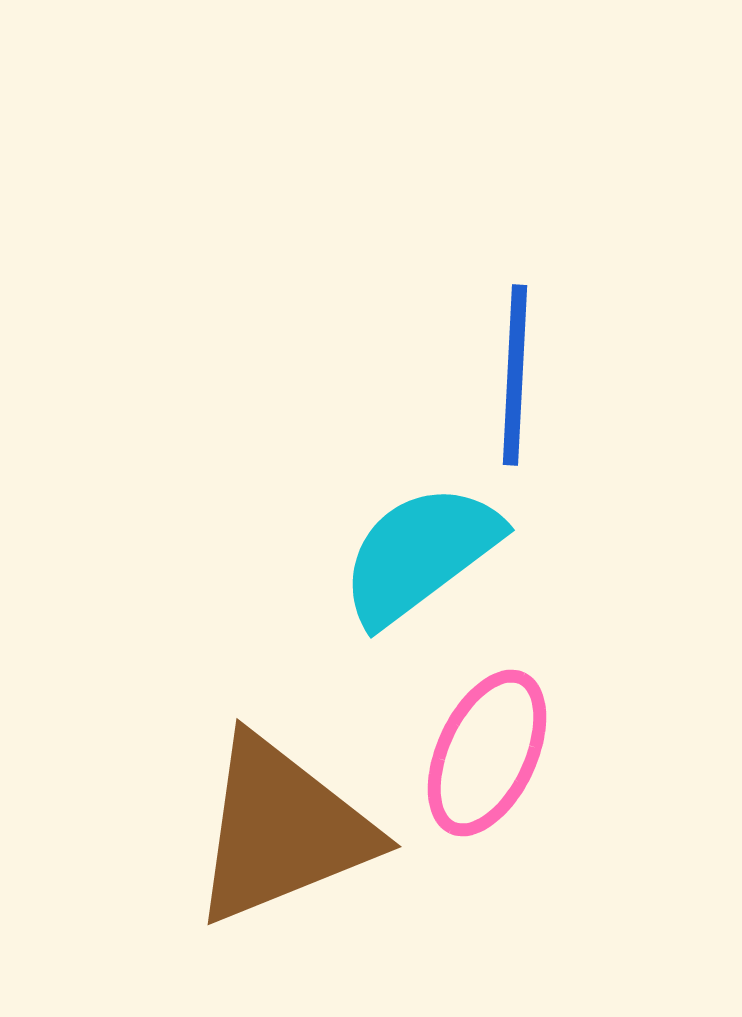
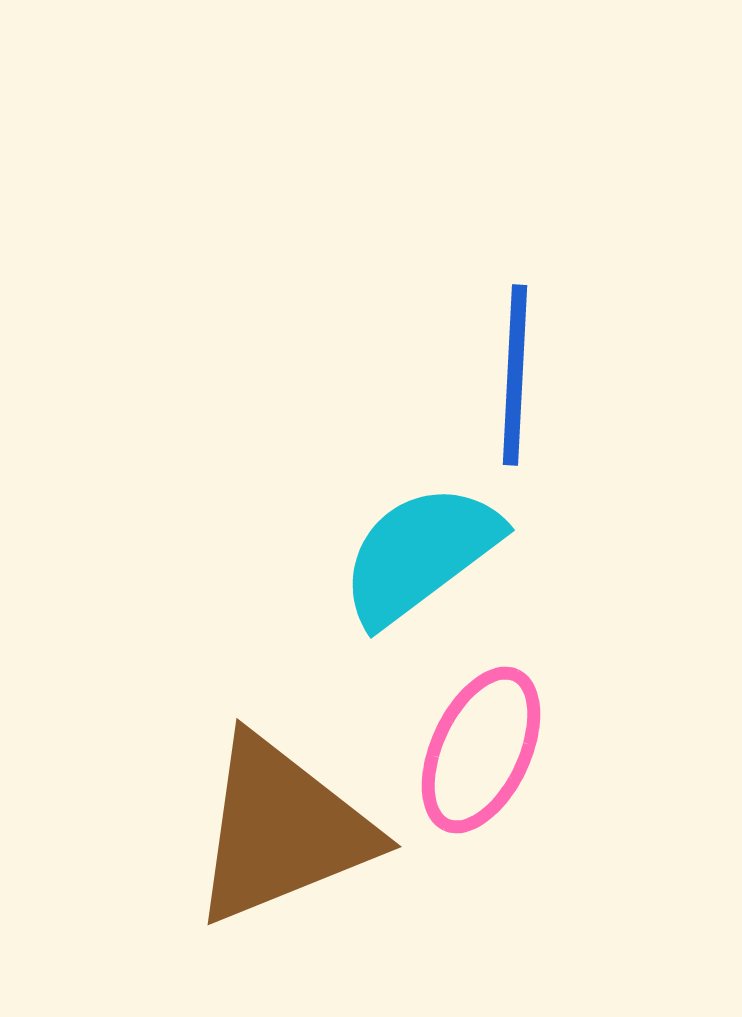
pink ellipse: moved 6 px left, 3 px up
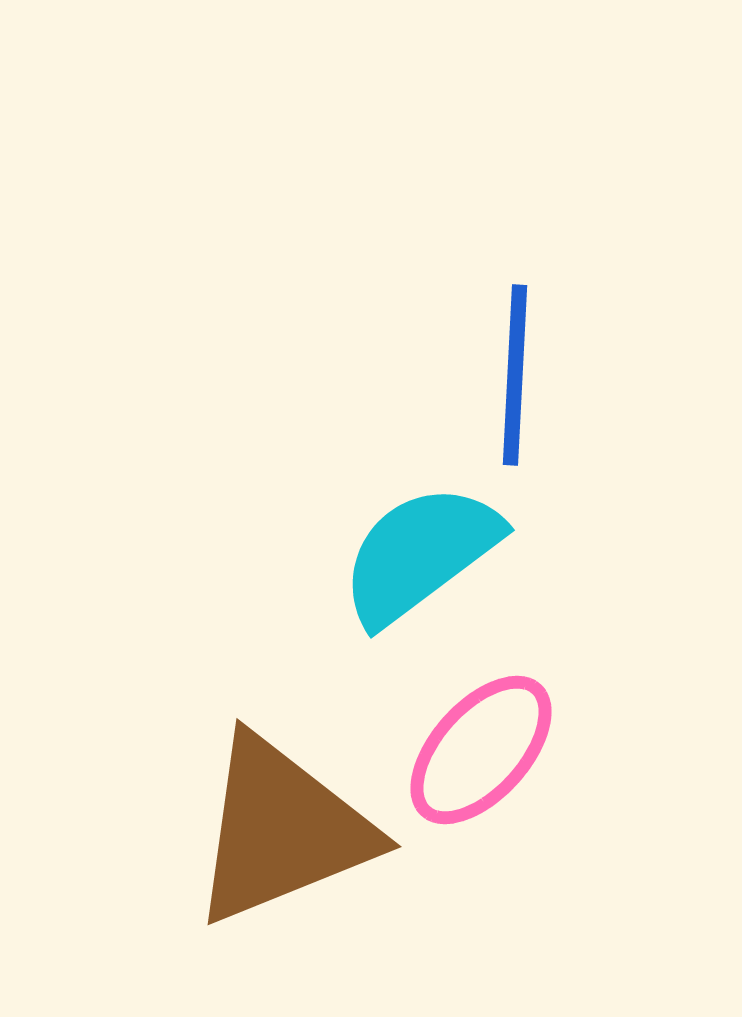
pink ellipse: rotated 17 degrees clockwise
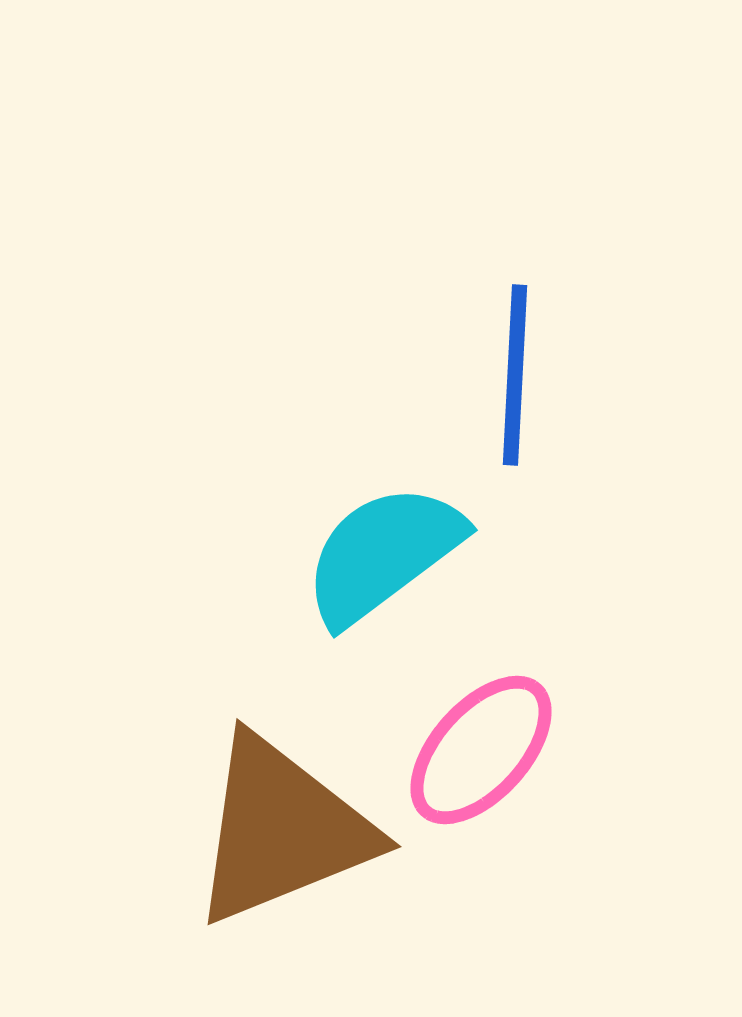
cyan semicircle: moved 37 px left
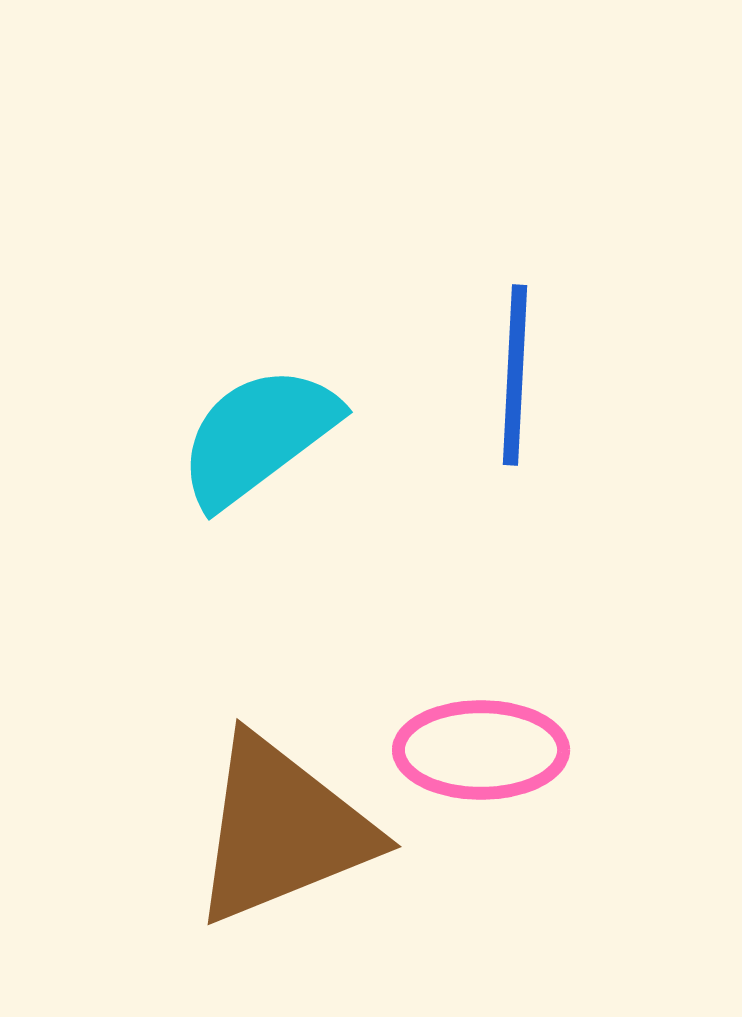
cyan semicircle: moved 125 px left, 118 px up
pink ellipse: rotated 48 degrees clockwise
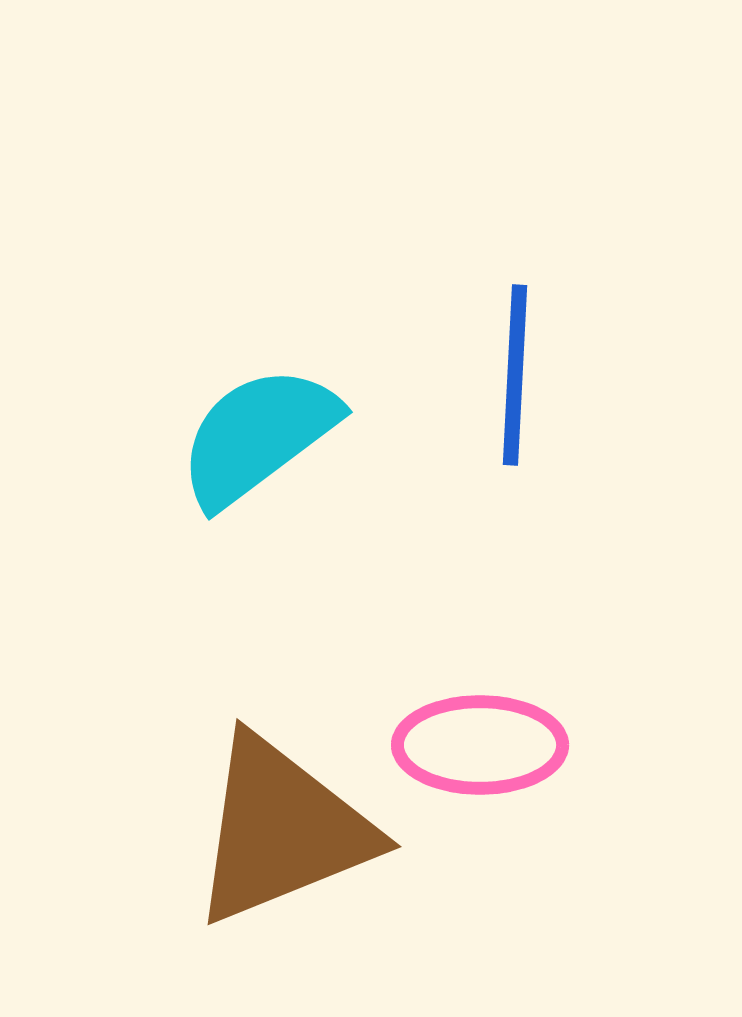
pink ellipse: moved 1 px left, 5 px up
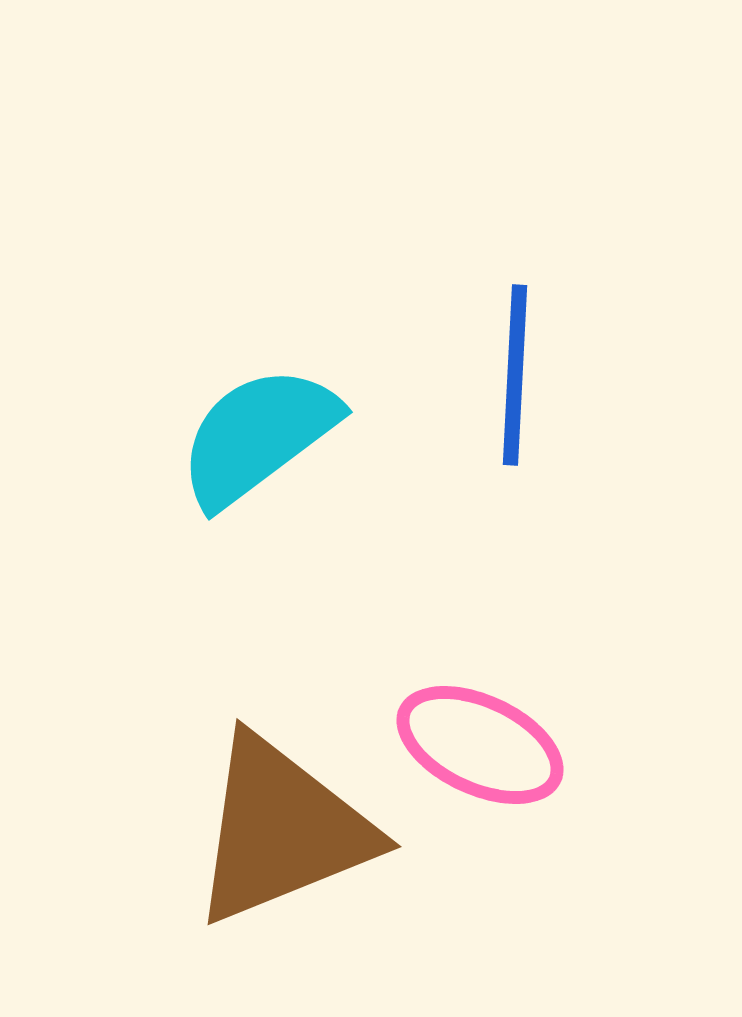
pink ellipse: rotated 25 degrees clockwise
